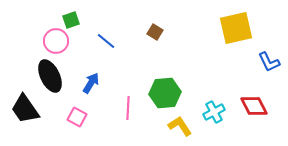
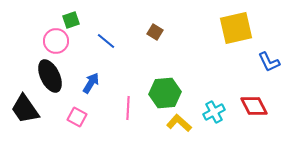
yellow L-shape: moved 1 px left, 3 px up; rotated 15 degrees counterclockwise
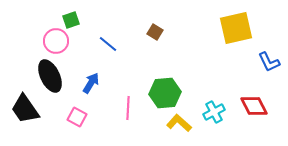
blue line: moved 2 px right, 3 px down
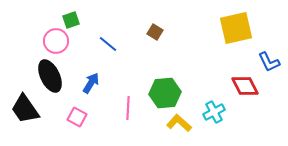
red diamond: moved 9 px left, 20 px up
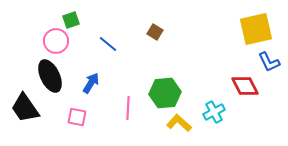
yellow square: moved 20 px right, 1 px down
black trapezoid: moved 1 px up
pink square: rotated 18 degrees counterclockwise
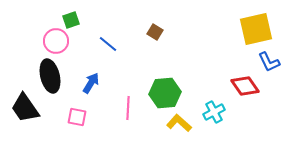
black ellipse: rotated 12 degrees clockwise
red diamond: rotated 8 degrees counterclockwise
